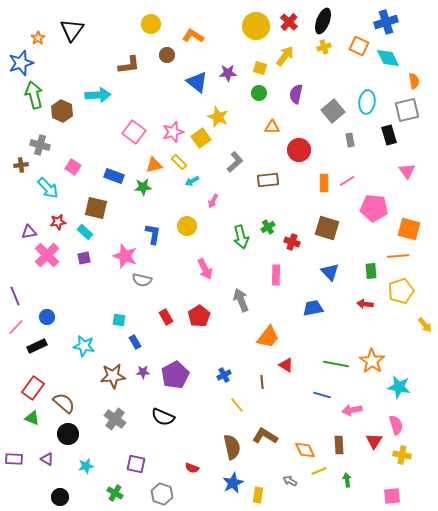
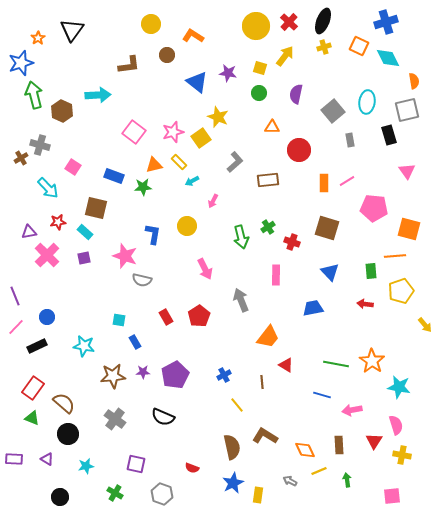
purple star at (228, 73): rotated 12 degrees clockwise
brown cross at (21, 165): moved 7 px up; rotated 24 degrees counterclockwise
orange line at (398, 256): moved 3 px left
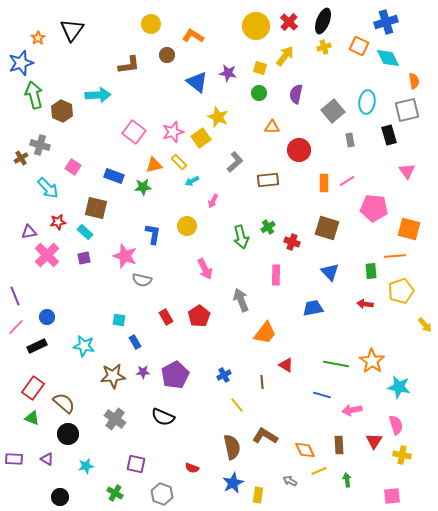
orange trapezoid at (268, 337): moved 3 px left, 4 px up
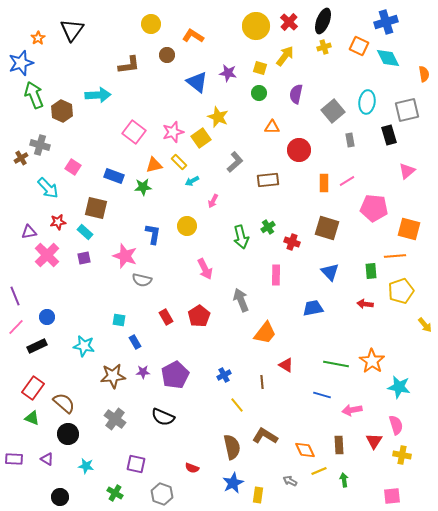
orange semicircle at (414, 81): moved 10 px right, 7 px up
green arrow at (34, 95): rotated 8 degrees counterclockwise
pink triangle at (407, 171): rotated 24 degrees clockwise
cyan star at (86, 466): rotated 21 degrees clockwise
green arrow at (347, 480): moved 3 px left
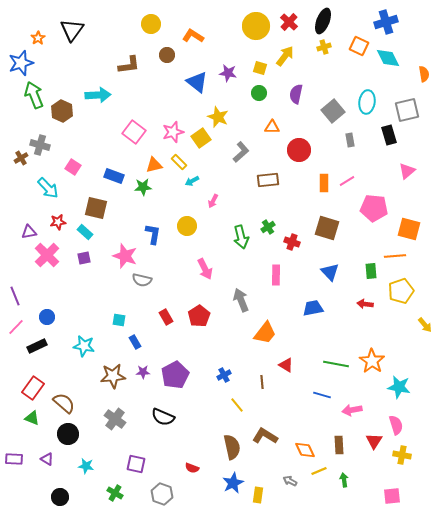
gray L-shape at (235, 162): moved 6 px right, 10 px up
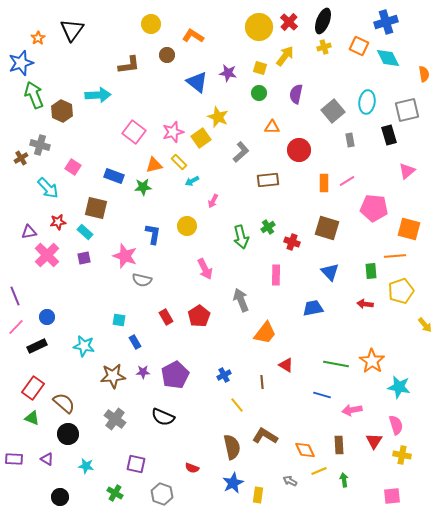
yellow circle at (256, 26): moved 3 px right, 1 px down
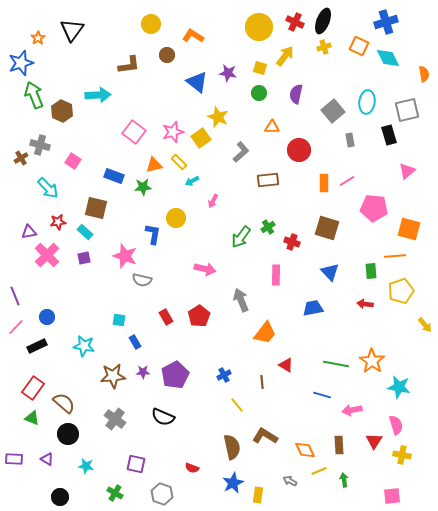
red cross at (289, 22): moved 6 px right; rotated 18 degrees counterclockwise
pink square at (73, 167): moved 6 px up
yellow circle at (187, 226): moved 11 px left, 8 px up
green arrow at (241, 237): rotated 50 degrees clockwise
pink arrow at (205, 269): rotated 50 degrees counterclockwise
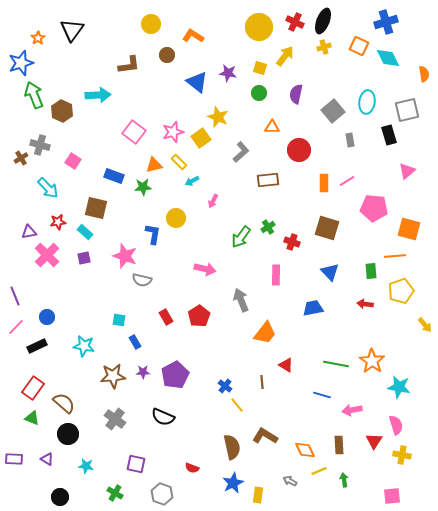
blue cross at (224, 375): moved 1 px right, 11 px down; rotated 24 degrees counterclockwise
